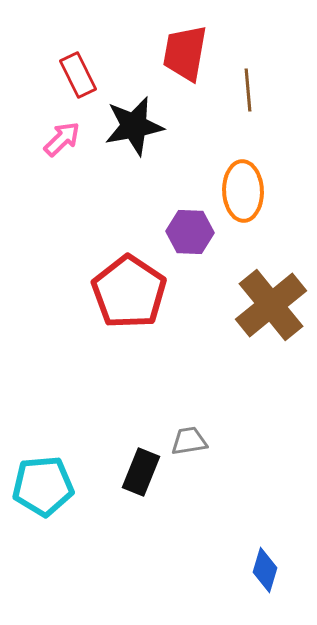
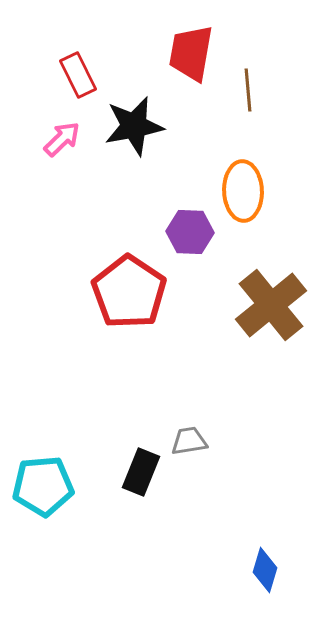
red trapezoid: moved 6 px right
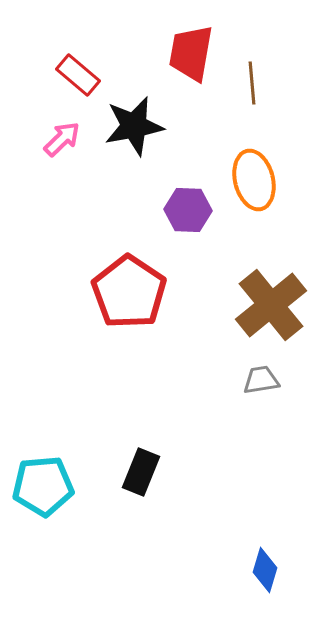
red rectangle: rotated 24 degrees counterclockwise
brown line: moved 4 px right, 7 px up
orange ellipse: moved 11 px right, 11 px up; rotated 12 degrees counterclockwise
purple hexagon: moved 2 px left, 22 px up
gray trapezoid: moved 72 px right, 61 px up
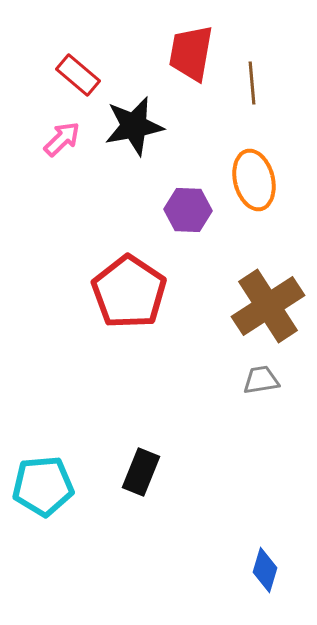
brown cross: moved 3 px left, 1 px down; rotated 6 degrees clockwise
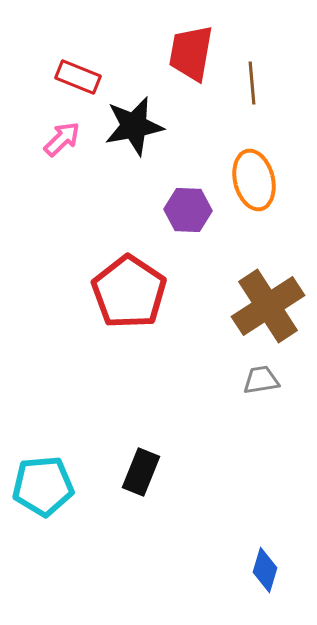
red rectangle: moved 2 px down; rotated 18 degrees counterclockwise
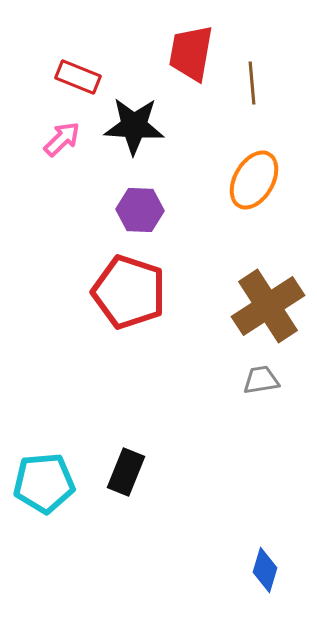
black star: rotated 14 degrees clockwise
orange ellipse: rotated 44 degrees clockwise
purple hexagon: moved 48 px left
red pentagon: rotated 16 degrees counterclockwise
black rectangle: moved 15 px left
cyan pentagon: moved 1 px right, 3 px up
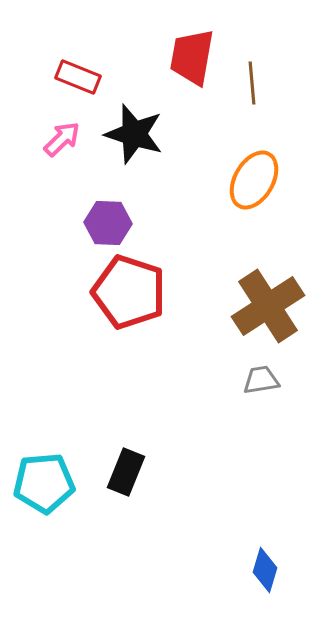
red trapezoid: moved 1 px right, 4 px down
black star: moved 8 px down; rotated 14 degrees clockwise
purple hexagon: moved 32 px left, 13 px down
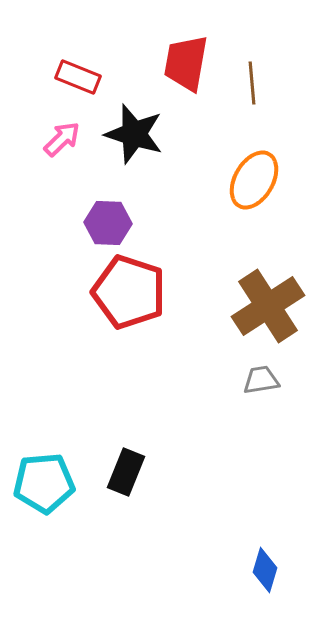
red trapezoid: moved 6 px left, 6 px down
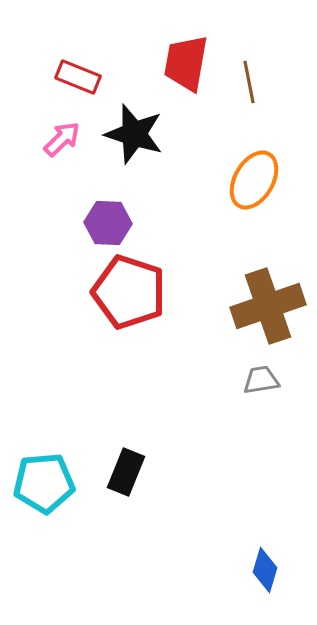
brown line: moved 3 px left, 1 px up; rotated 6 degrees counterclockwise
brown cross: rotated 14 degrees clockwise
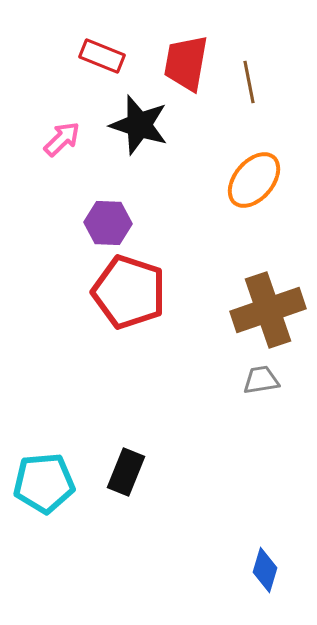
red rectangle: moved 24 px right, 21 px up
black star: moved 5 px right, 9 px up
orange ellipse: rotated 10 degrees clockwise
brown cross: moved 4 px down
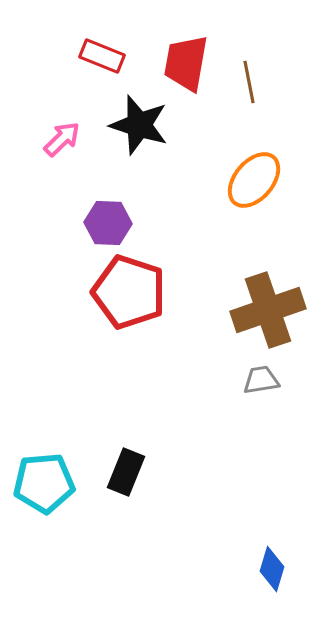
blue diamond: moved 7 px right, 1 px up
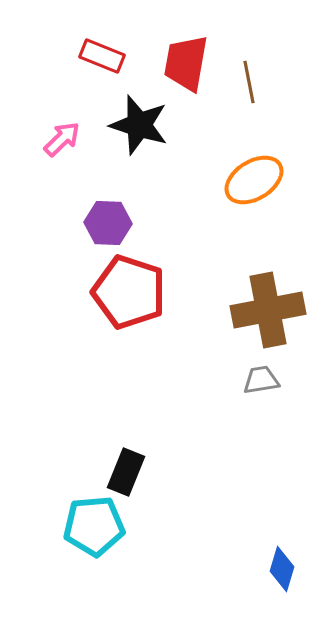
orange ellipse: rotated 18 degrees clockwise
brown cross: rotated 8 degrees clockwise
cyan pentagon: moved 50 px right, 43 px down
blue diamond: moved 10 px right
